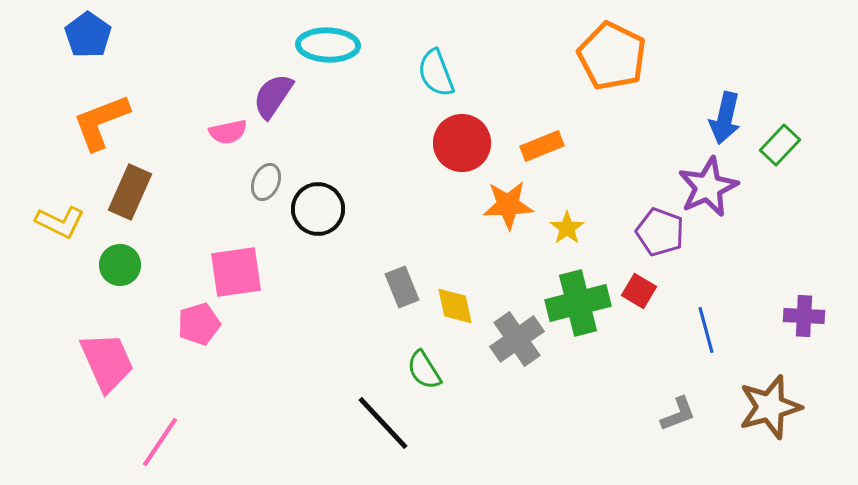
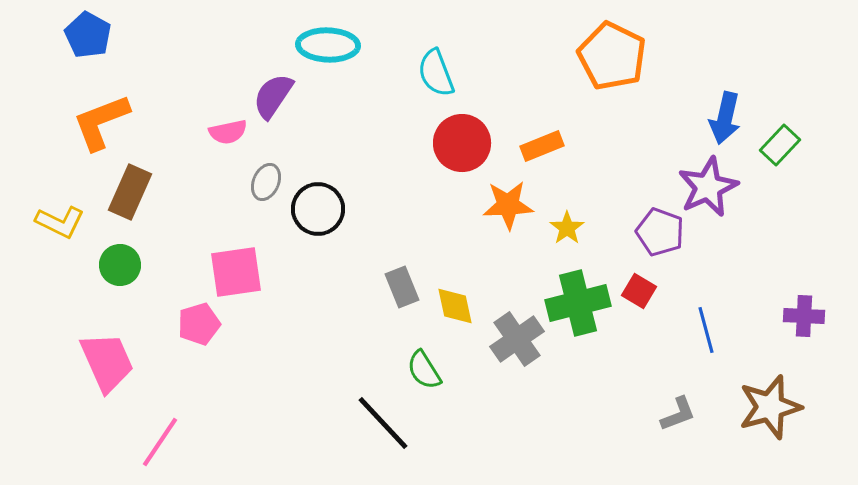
blue pentagon: rotated 6 degrees counterclockwise
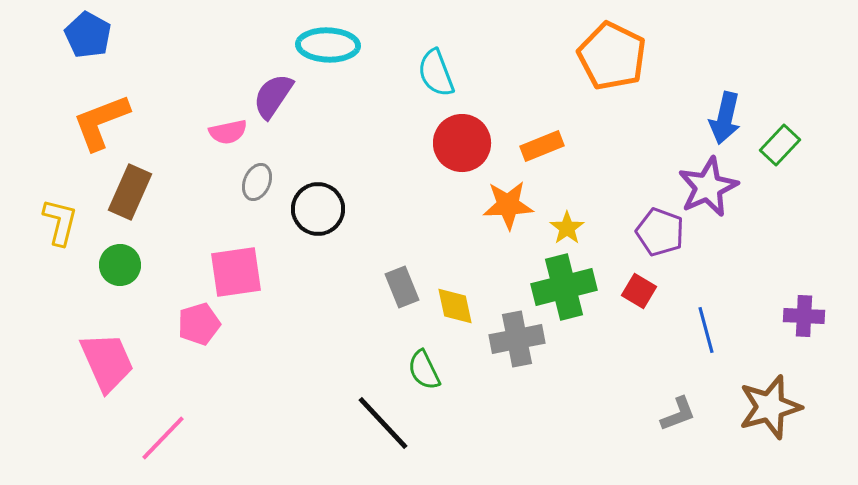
gray ellipse: moved 9 px left
yellow L-shape: rotated 102 degrees counterclockwise
green cross: moved 14 px left, 16 px up
gray cross: rotated 24 degrees clockwise
green semicircle: rotated 6 degrees clockwise
pink line: moved 3 px right, 4 px up; rotated 10 degrees clockwise
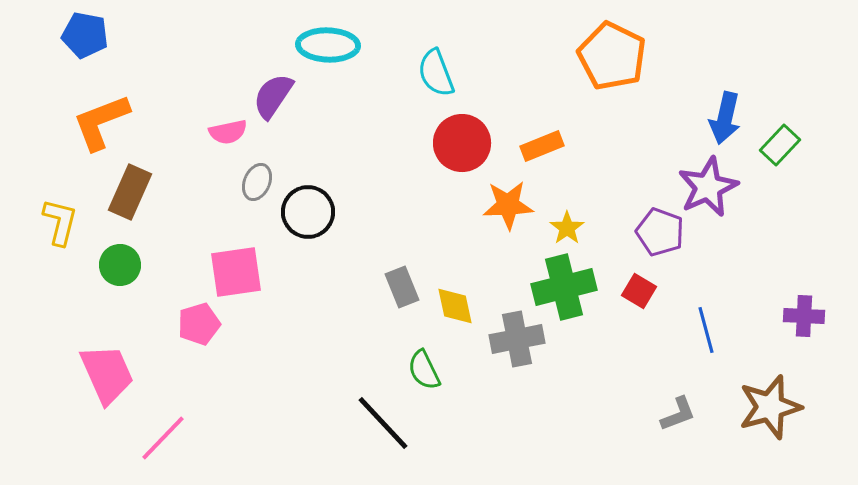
blue pentagon: moved 3 px left; rotated 18 degrees counterclockwise
black circle: moved 10 px left, 3 px down
pink trapezoid: moved 12 px down
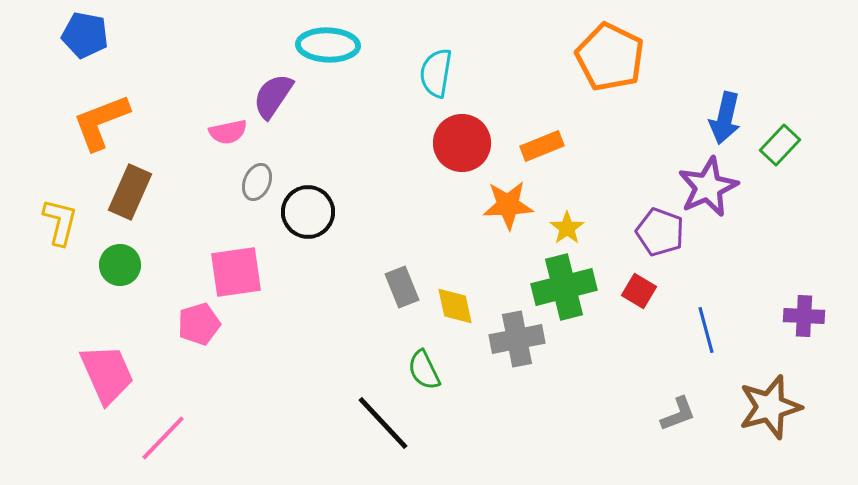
orange pentagon: moved 2 px left, 1 px down
cyan semicircle: rotated 30 degrees clockwise
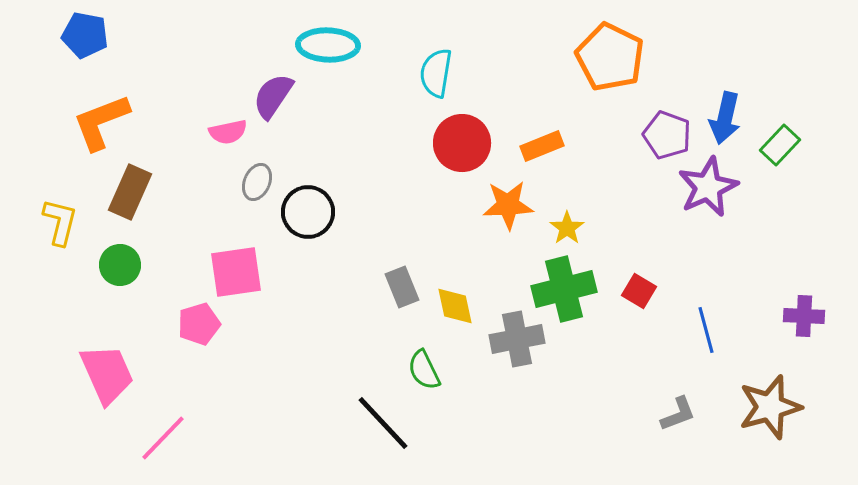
purple pentagon: moved 7 px right, 97 px up
green cross: moved 2 px down
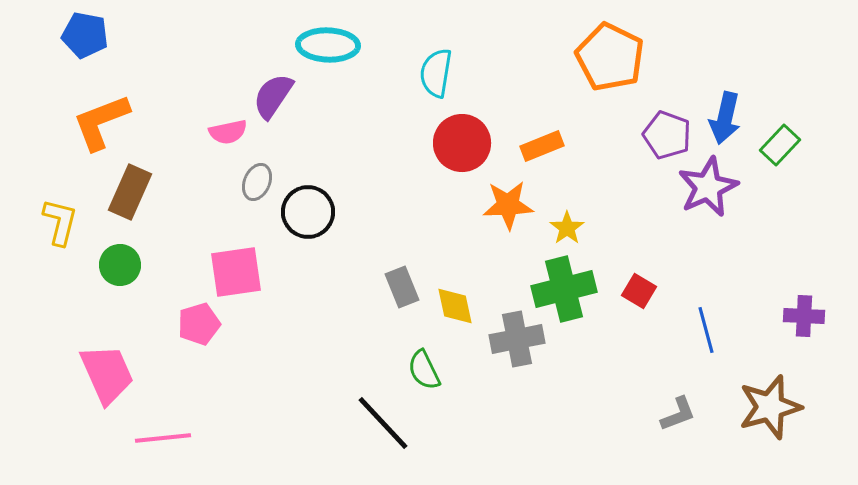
pink line: rotated 40 degrees clockwise
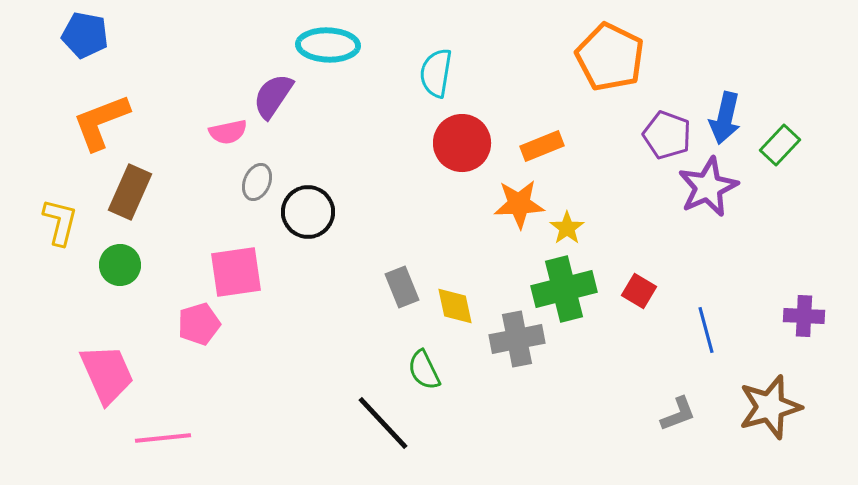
orange star: moved 11 px right, 1 px up
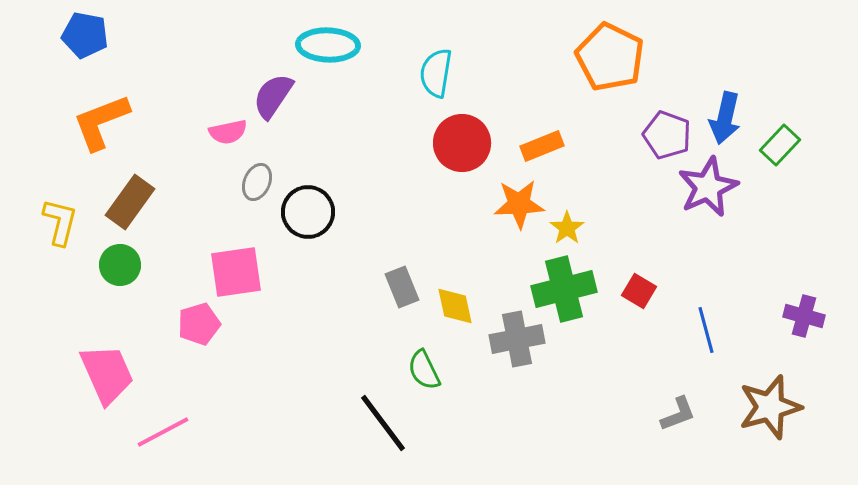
brown rectangle: moved 10 px down; rotated 12 degrees clockwise
purple cross: rotated 12 degrees clockwise
black line: rotated 6 degrees clockwise
pink line: moved 6 px up; rotated 22 degrees counterclockwise
